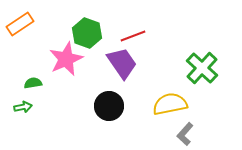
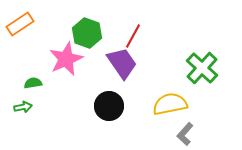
red line: rotated 40 degrees counterclockwise
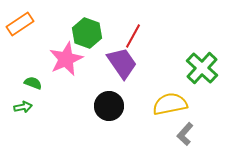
green semicircle: rotated 30 degrees clockwise
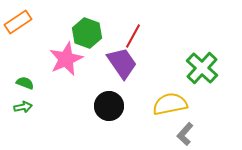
orange rectangle: moved 2 px left, 2 px up
green semicircle: moved 8 px left
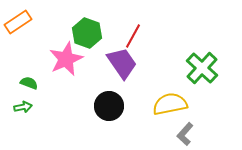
green semicircle: moved 4 px right
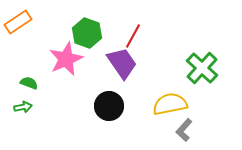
gray L-shape: moved 1 px left, 4 px up
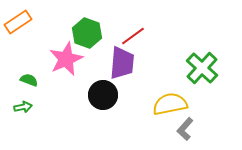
red line: rotated 25 degrees clockwise
purple trapezoid: rotated 40 degrees clockwise
green semicircle: moved 3 px up
black circle: moved 6 px left, 11 px up
gray L-shape: moved 1 px right, 1 px up
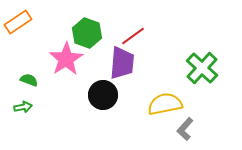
pink star: rotated 8 degrees counterclockwise
yellow semicircle: moved 5 px left
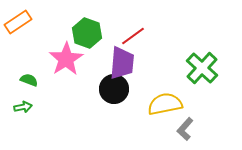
black circle: moved 11 px right, 6 px up
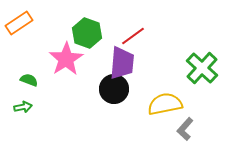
orange rectangle: moved 1 px right, 1 px down
